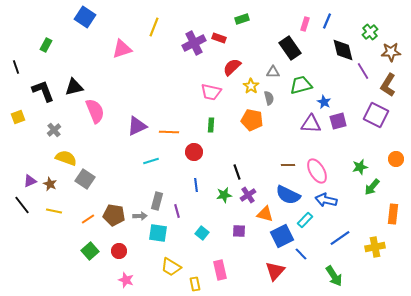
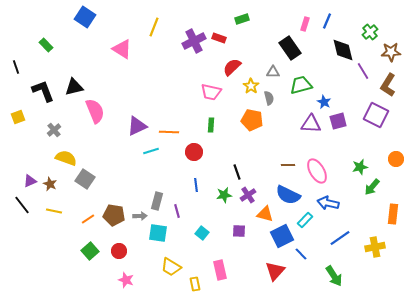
purple cross at (194, 43): moved 2 px up
green rectangle at (46, 45): rotated 72 degrees counterclockwise
pink triangle at (122, 49): rotated 50 degrees clockwise
cyan line at (151, 161): moved 10 px up
blue arrow at (326, 200): moved 2 px right, 3 px down
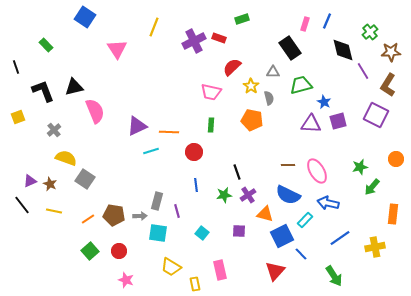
pink triangle at (122, 49): moved 5 px left; rotated 25 degrees clockwise
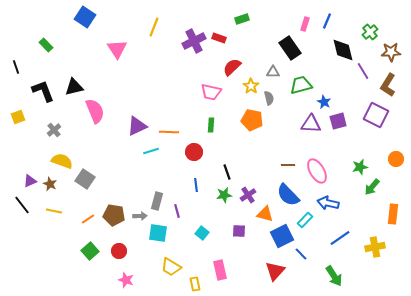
yellow semicircle at (66, 158): moved 4 px left, 3 px down
black line at (237, 172): moved 10 px left
blue semicircle at (288, 195): rotated 20 degrees clockwise
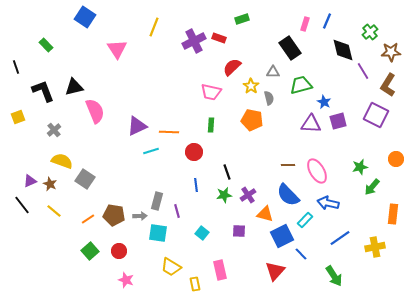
yellow line at (54, 211): rotated 28 degrees clockwise
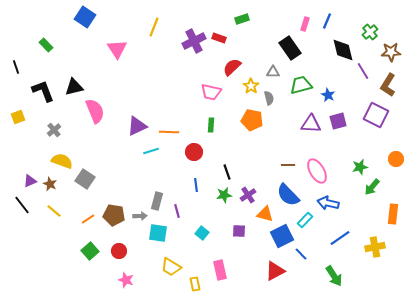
blue star at (324, 102): moved 4 px right, 7 px up
red triangle at (275, 271): rotated 20 degrees clockwise
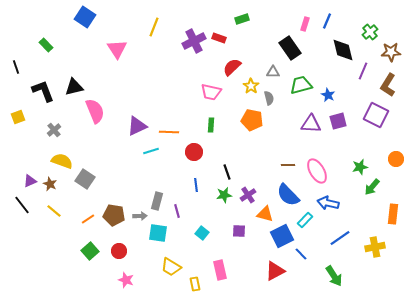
purple line at (363, 71): rotated 54 degrees clockwise
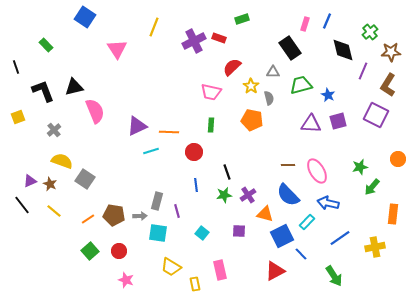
orange circle at (396, 159): moved 2 px right
cyan rectangle at (305, 220): moved 2 px right, 2 px down
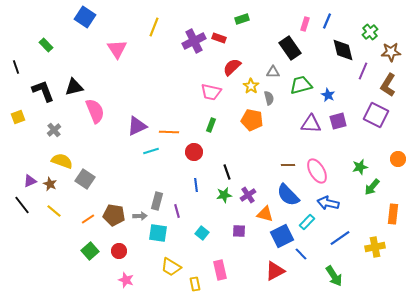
green rectangle at (211, 125): rotated 16 degrees clockwise
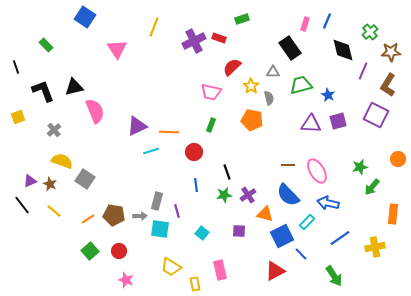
cyan square at (158, 233): moved 2 px right, 4 px up
